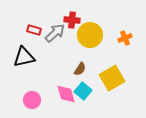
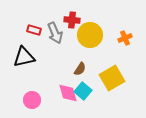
gray arrow: rotated 110 degrees clockwise
pink diamond: moved 2 px right, 1 px up
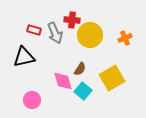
pink diamond: moved 5 px left, 12 px up
